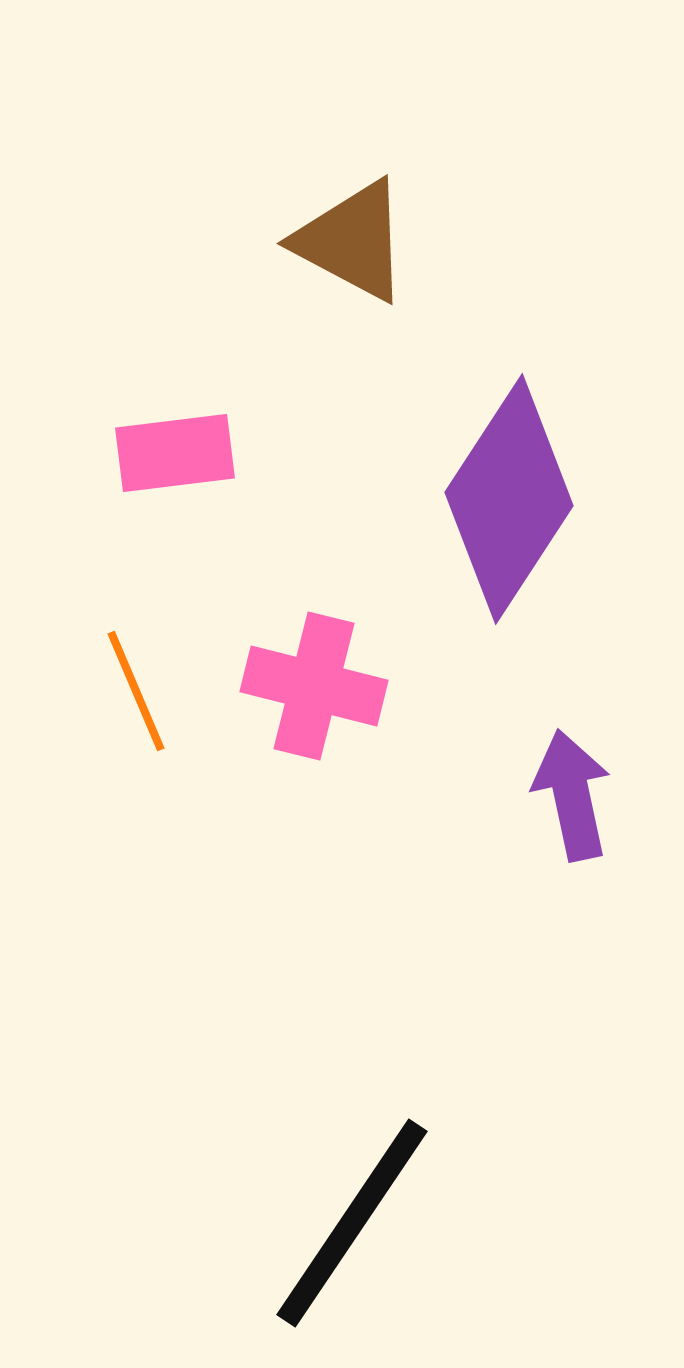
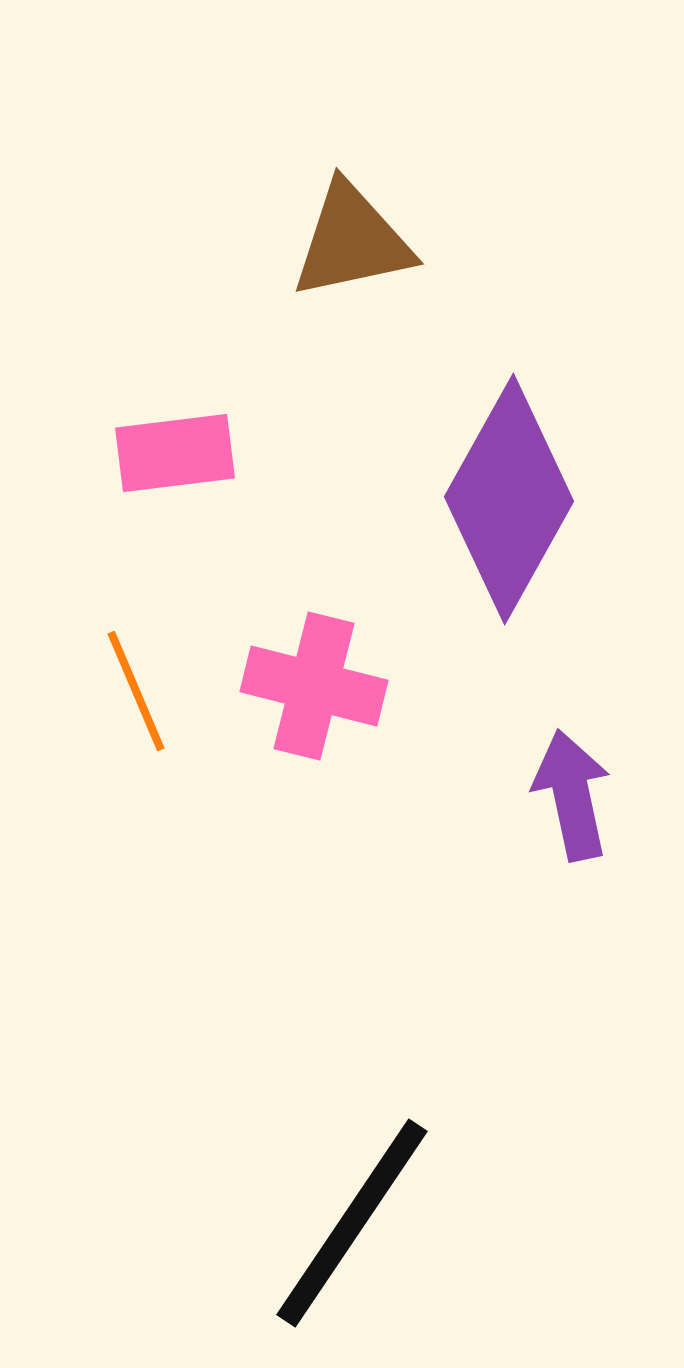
brown triangle: rotated 40 degrees counterclockwise
purple diamond: rotated 4 degrees counterclockwise
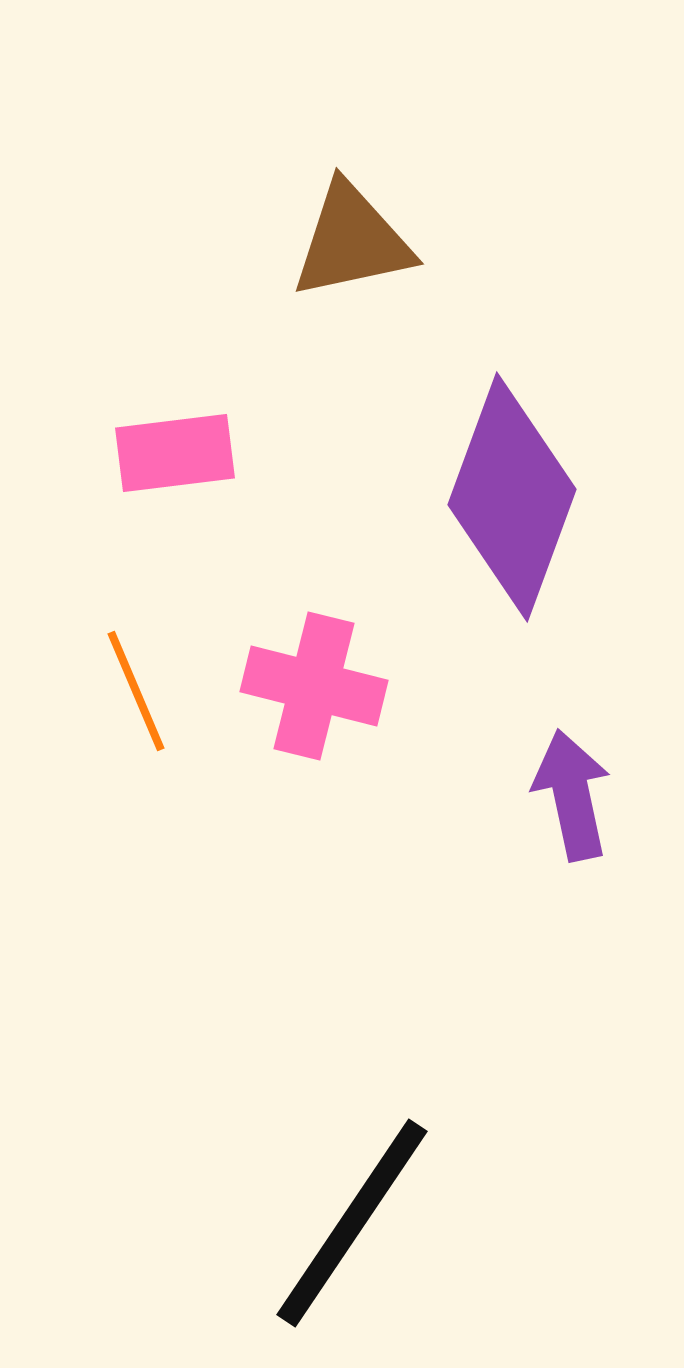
purple diamond: moved 3 px right, 2 px up; rotated 9 degrees counterclockwise
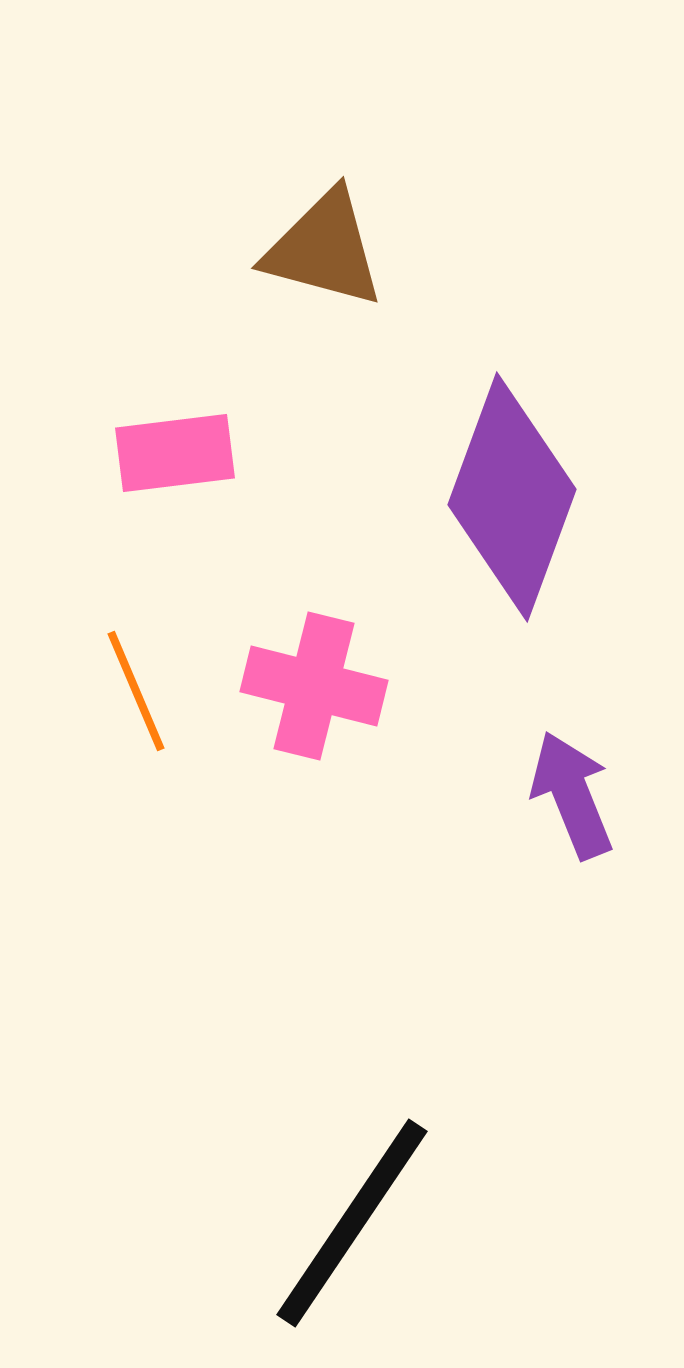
brown triangle: moved 28 px left, 8 px down; rotated 27 degrees clockwise
purple arrow: rotated 10 degrees counterclockwise
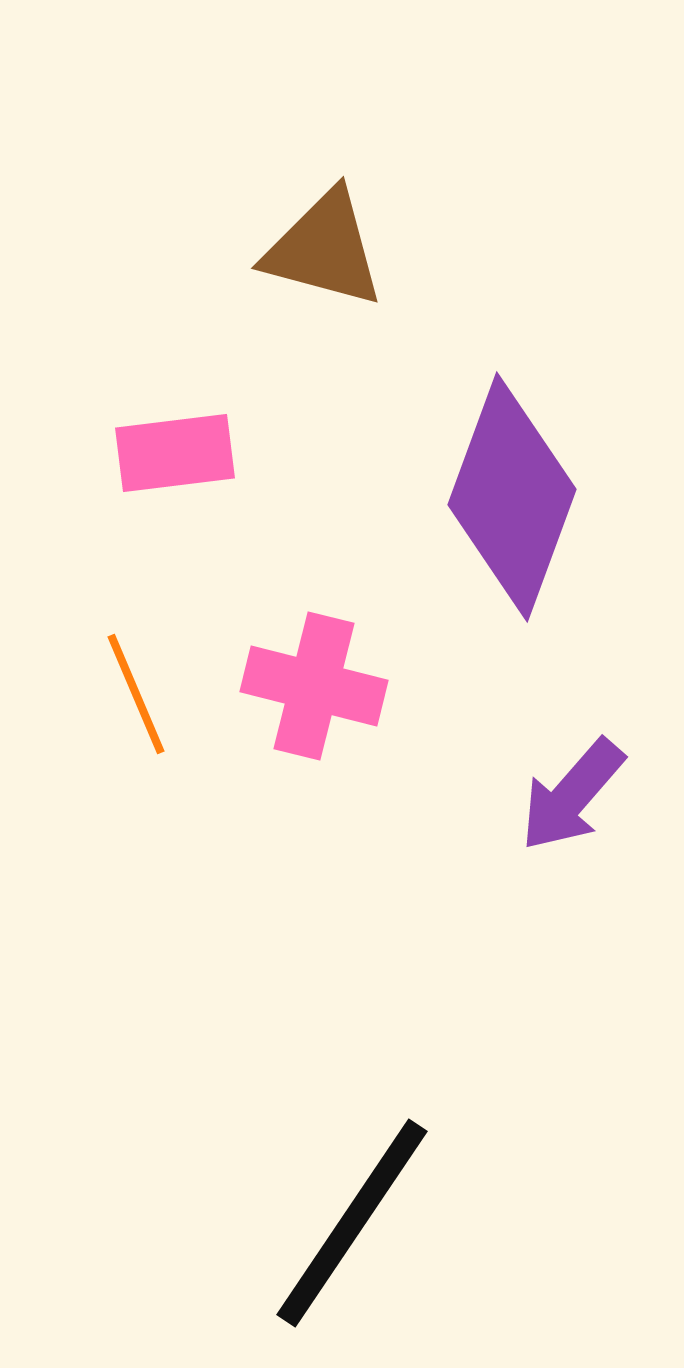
orange line: moved 3 px down
purple arrow: rotated 117 degrees counterclockwise
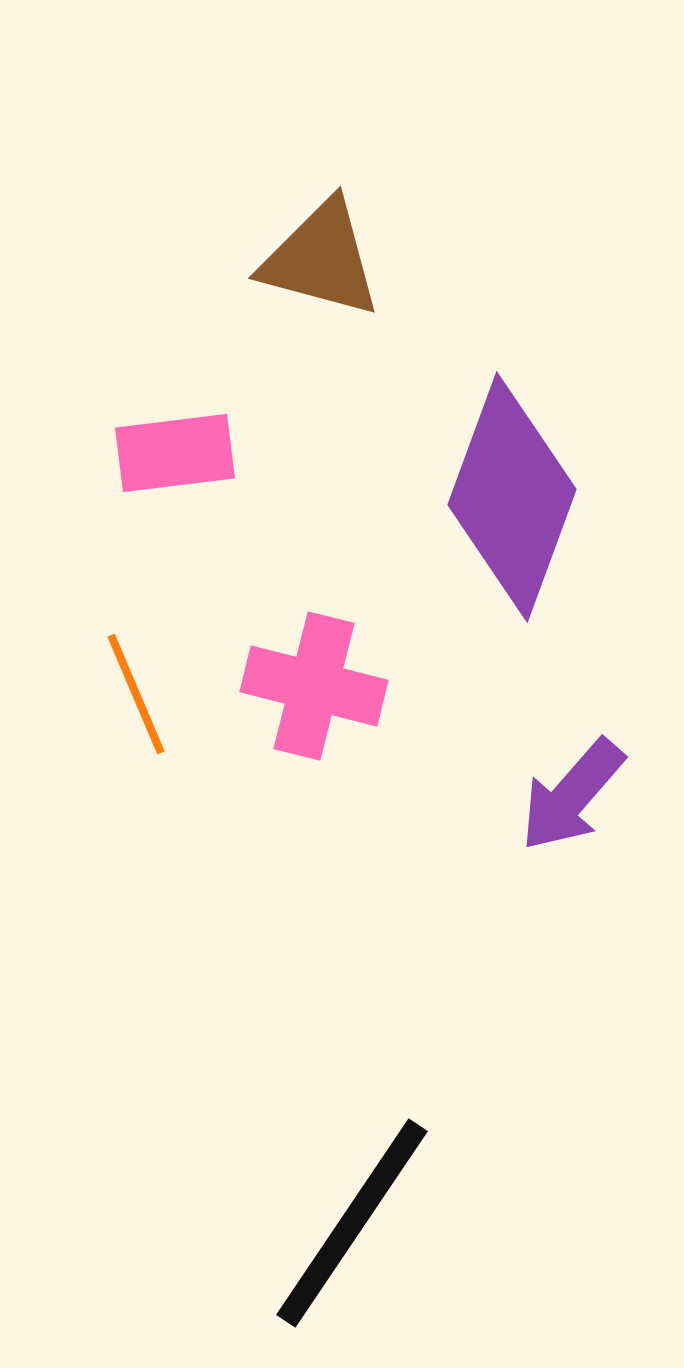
brown triangle: moved 3 px left, 10 px down
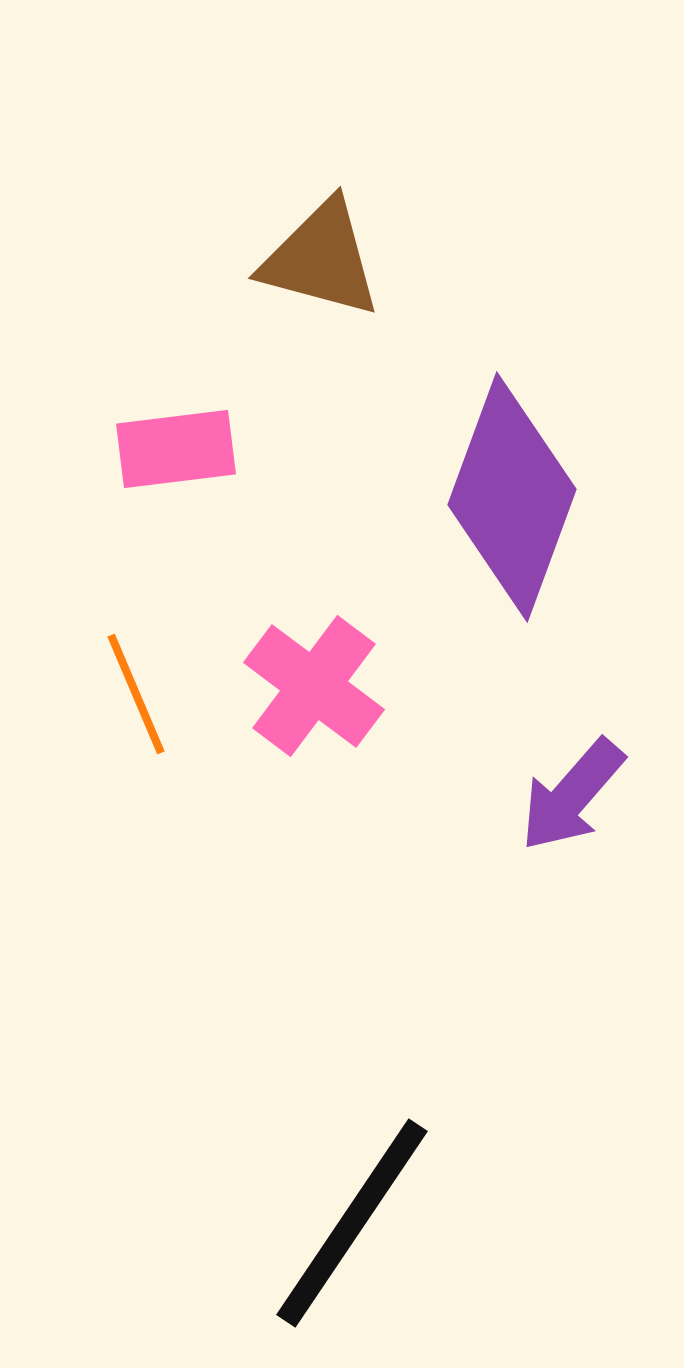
pink rectangle: moved 1 px right, 4 px up
pink cross: rotated 23 degrees clockwise
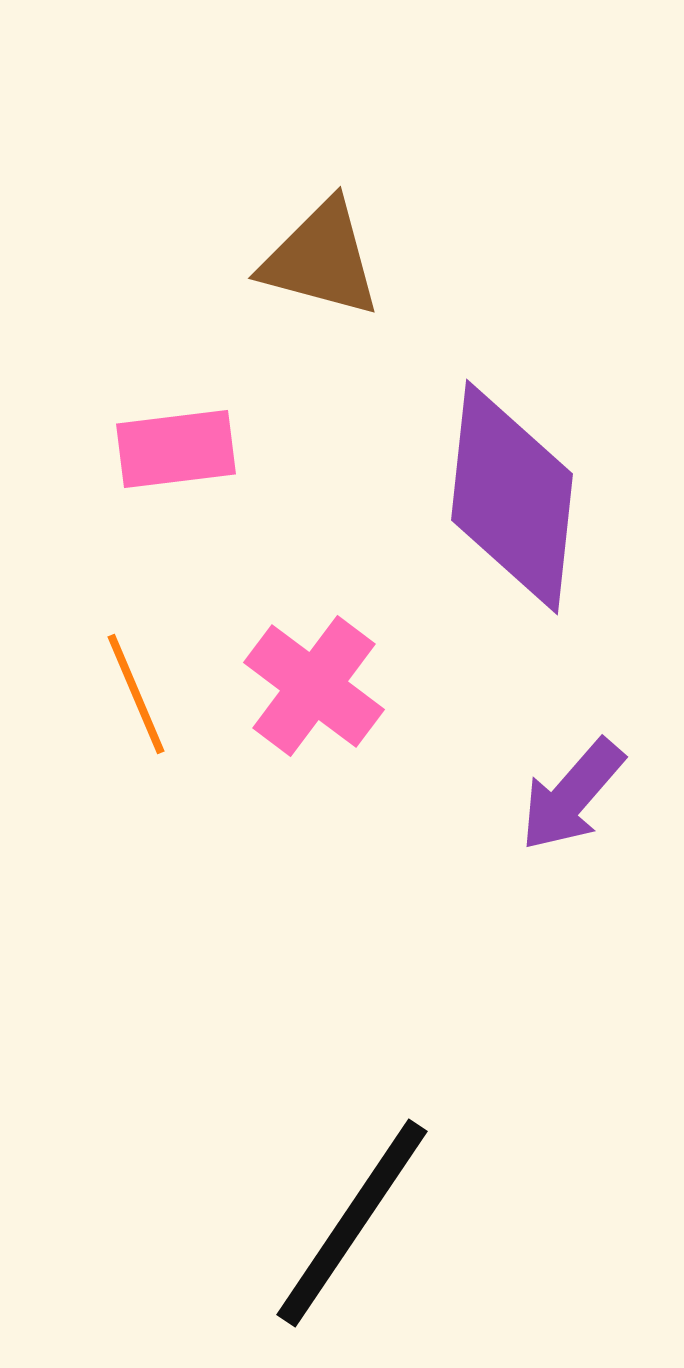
purple diamond: rotated 14 degrees counterclockwise
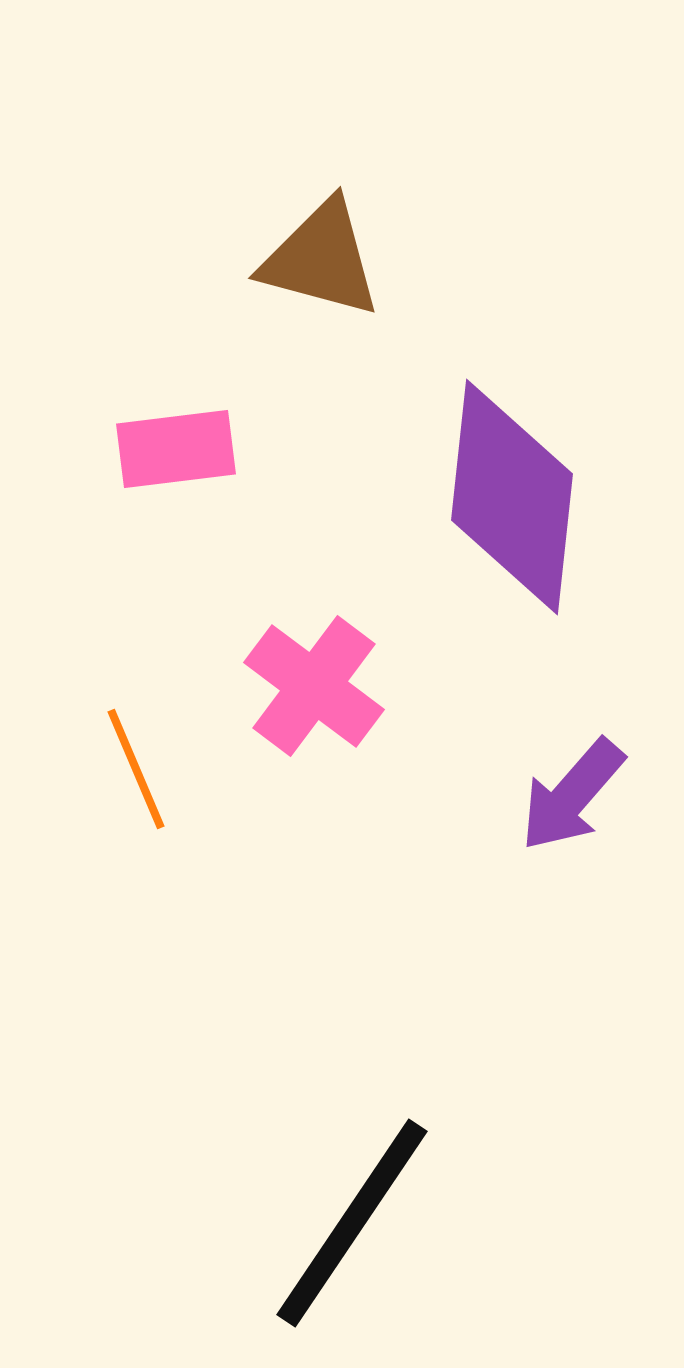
orange line: moved 75 px down
